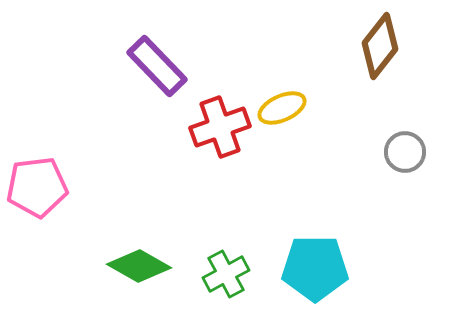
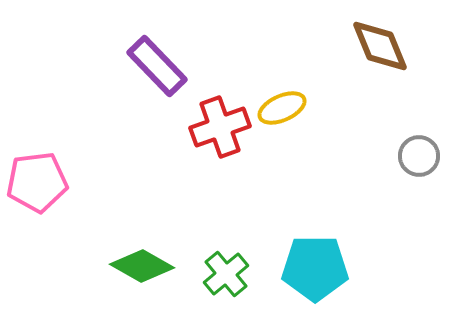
brown diamond: rotated 60 degrees counterclockwise
gray circle: moved 14 px right, 4 px down
pink pentagon: moved 5 px up
green diamond: moved 3 px right
green cross: rotated 12 degrees counterclockwise
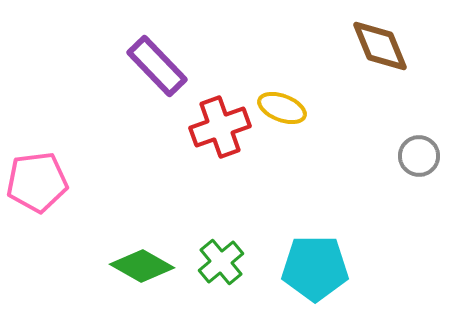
yellow ellipse: rotated 45 degrees clockwise
green cross: moved 5 px left, 12 px up
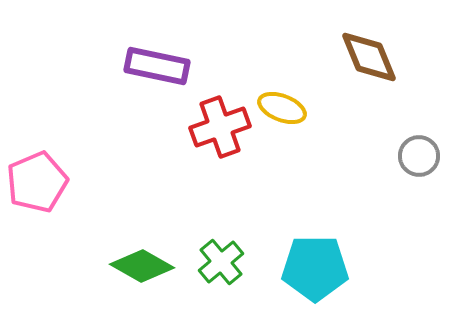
brown diamond: moved 11 px left, 11 px down
purple rectangle: rotated 34 degrees counterclockwise
pink pentagon: rotated 16 degrees counterclockwise
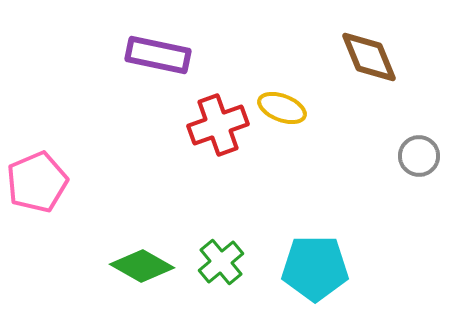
purple rectangle: moved 1 px right, 11 px up
red cross: moved 2 px left, 2 px up
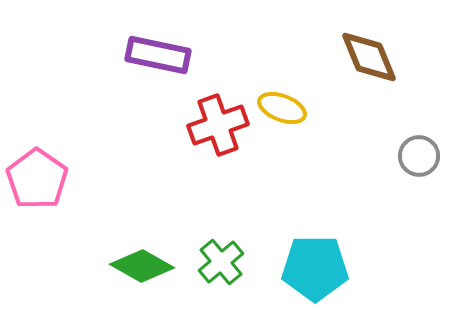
pink pentagon: moved 3 px up; rotated 14 degrees counterclockwise
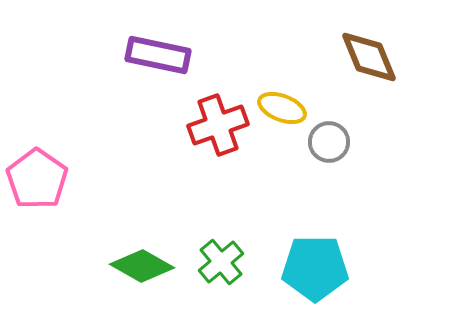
gray circle: moved 90 px left, 14 px up
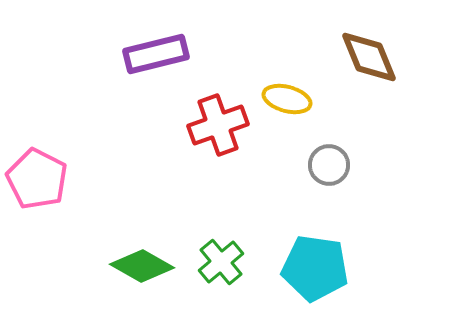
purple rectangle: moved 2 px left, 1 px up; rotated 26 degrees counterclockwise
yellow ellipse: moved 5 px right, 9 px up; rotated 6 degrees counterclockwise
gray circle: moved 23 px down
pink pentagon: rotated 8 degrees counterclockwise
cyan pentagon: rotated 8 degrees clockwise
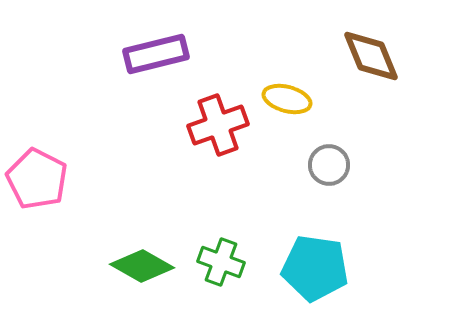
brown diamond: moved 2 px right, 1 px up
green cross: rotated 30 degrees counterclockwise
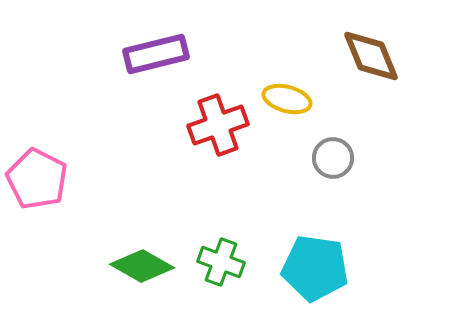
gray circle: moved 4 px right, 7 px up
